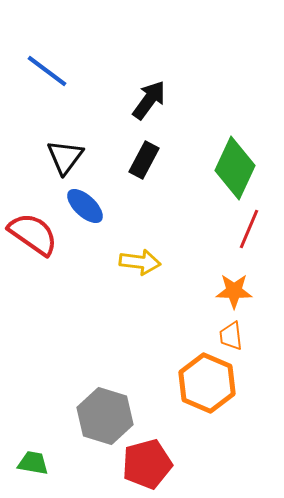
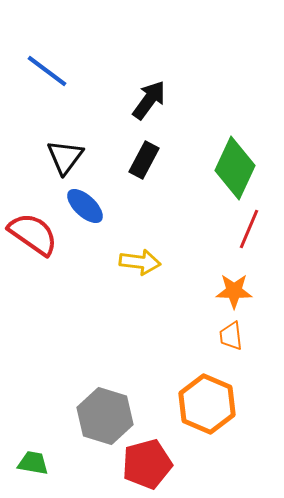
orange hexagon: moved 21 px down
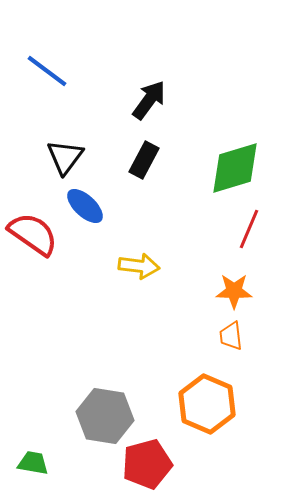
green diamond: rotated 48 degrees clockwise
yellow arrow: moved 1 px left, 4 px down
gray hexagon: rotated 8 degrees counterclockwise
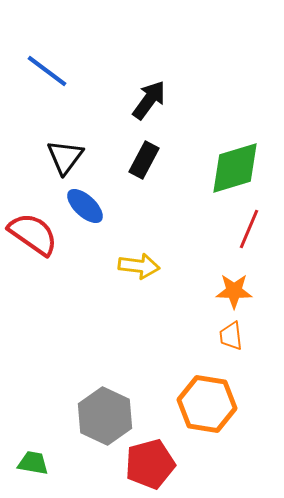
orange hexagon: rotated 14 degrees counterclockwise
gray hexagon: rotated 16 degrees clockwise
red pentagon: moved 3 px right
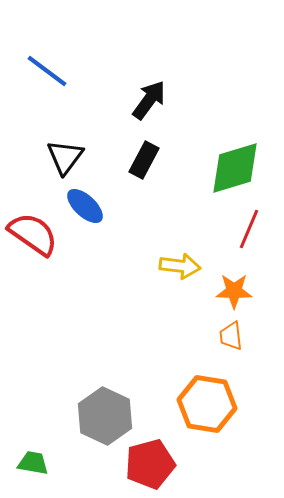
yellow arrow: moved 41 px right
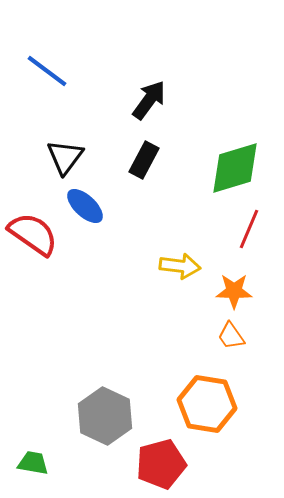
orange trapezoid: rotated 28 degrees counterclockwise
red pentagon: moved 11 px right
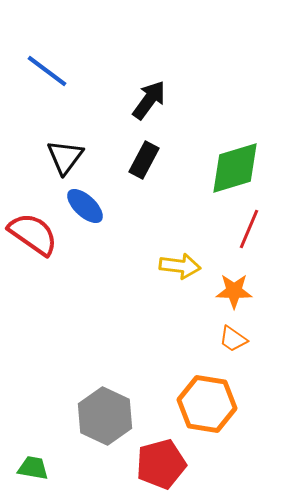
orange trapezoid: moved 2 px right, 3 px down; rotated 20 degrees counterclockwise
green trapezoid: moved 5 px down
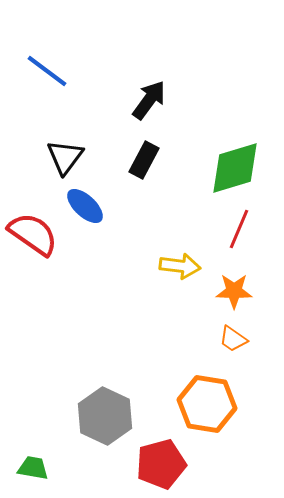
red line: moved 10 px left
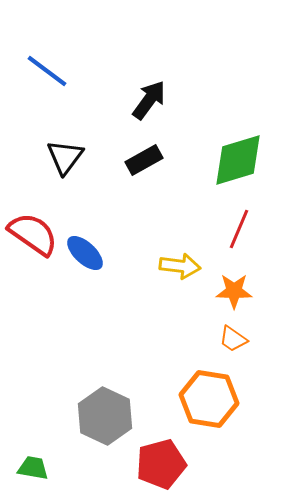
black rectangle: rotated 33 degrees clockwise
green diamond: moved 3 px right, 8 px up
blue ellipse: moved 47 px down
orange hexagon: moved 2 px right, 5 px up
